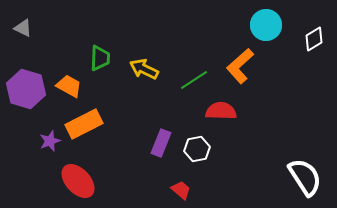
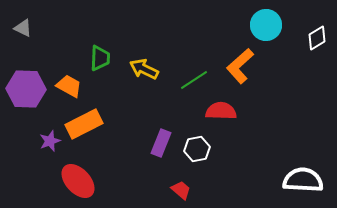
white diamond: moved 3 px right, 1 px up
purple hexagon: rotated 15 degrees counterclockwise
white semicircle: moved 2 px left, 3 px down; rotated 54 degrees counterclockwise
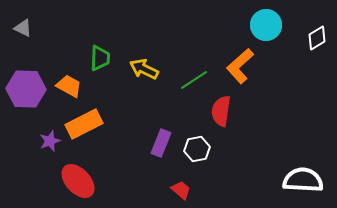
red semicircle: rotated 84 degrees counterclockwise
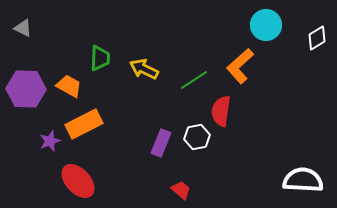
white hexagon: moved 12 px up
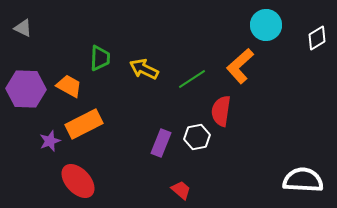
green line: moved 2 px left, 1 px up
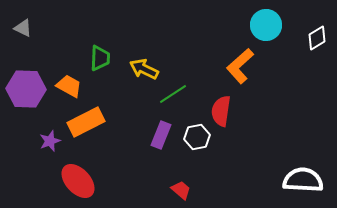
green line: moved 19 px left, 15 px down
orange rectangle: moved 2 px right, 2 px up
purple rectangle: moved 8 px up
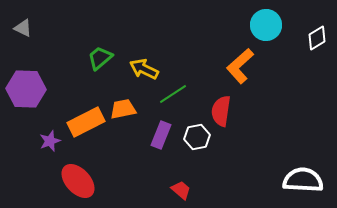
green trapezoid: rotated 132 degrees counterclockwise
orange trapezoid: moved 54 px right, 23 px down; rotated 40 degrees counterclockwise
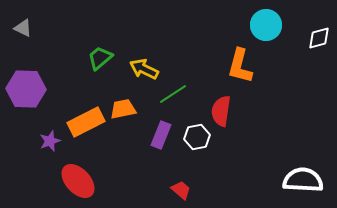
white diamond: moved 2 px right; rotated 15 degrees clockwise
orange L-shape: rotated 33 degrees counterclockwise
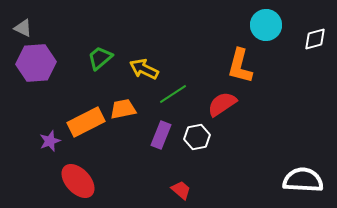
white diamond: moved 4 px left, 1 px down
purple hexagon: moved 10 px right, 26 px up; rotated 6 degrees counterclockwise
red semicircle: moved 1 px right, 7 px up; rotated 48 degrees clockwise
